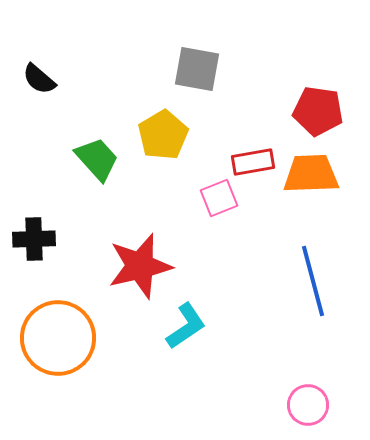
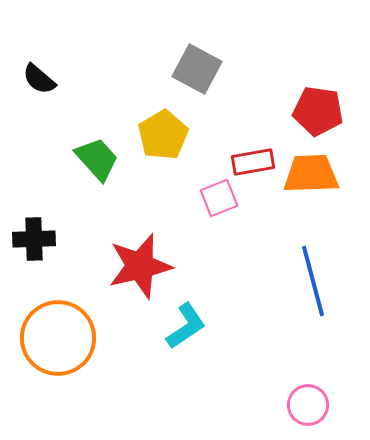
gray square: rotated 18 degrees clockwise
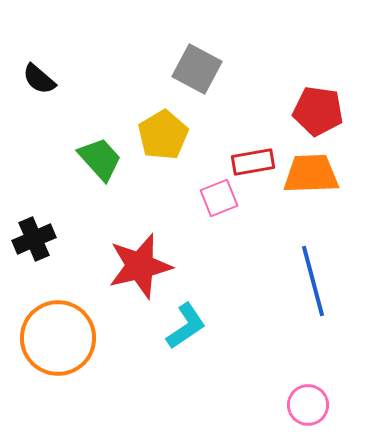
green trapezoid: moved 3 px right
black cross: rotated 21 degrees counterclockwise
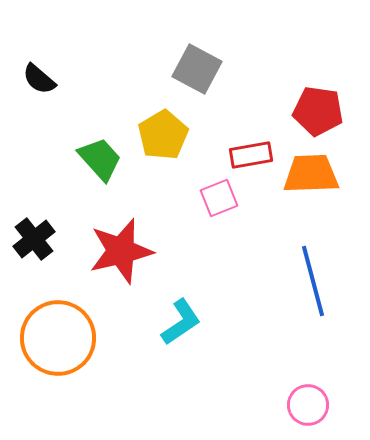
red rectangle: moved 2 px left, 7 px up
black cross: rotated 15 degrees counterclockwise
red star: moved 19 px left, 15 px up
cyan L-shape: moved 5 px left, 4 px up
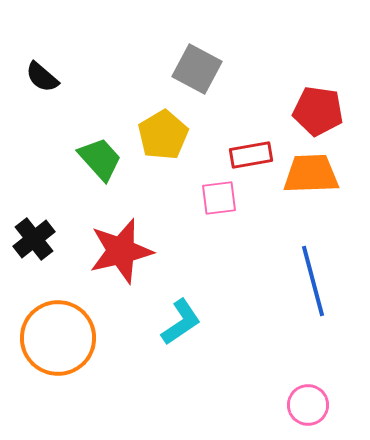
black semicircle: moved 3 px right, 2 px up
pink square: rotated 15 degrees clockwise
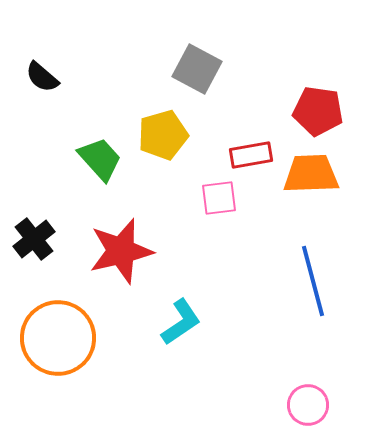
yellow pentagon: rotated 15 degrees clockwise
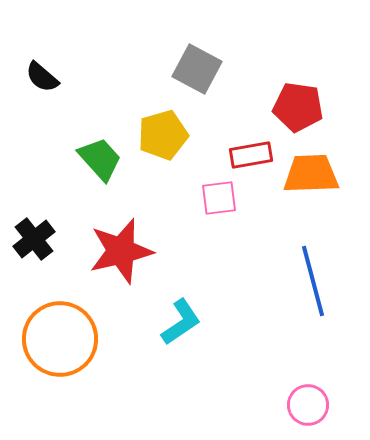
red pentagon: moved 20 px left, 4 px up
orange circle: moved 2 px right, 1 px down
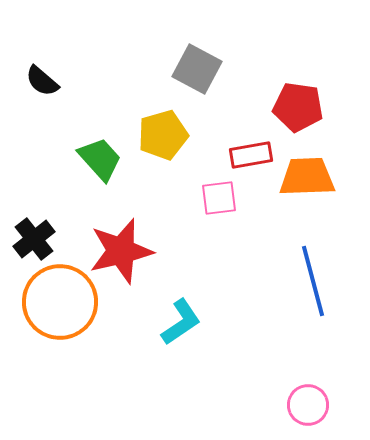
black semicircle: moved 4 px down
orange trapezoid: moved 4 px left, 3 px down
orange circle: moved 37 px up
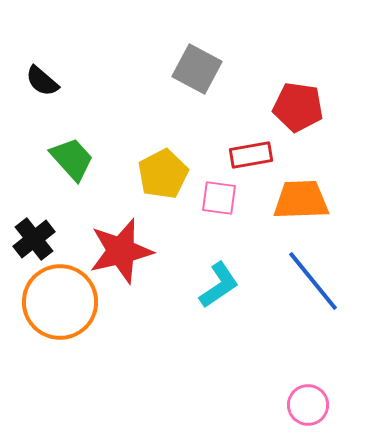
yellow pentagon: moved 39 px down; rotated 12 degrees counterclockwise
green trapezoid: moved 28 px left
orange trapezoid: moved 6 px left, 23 px down
pink square: rotated 15 degrees clockwise
blue line: rotated 24 degrees counterclockwise
cyan L-shape: moved 38 px right, 37 px up
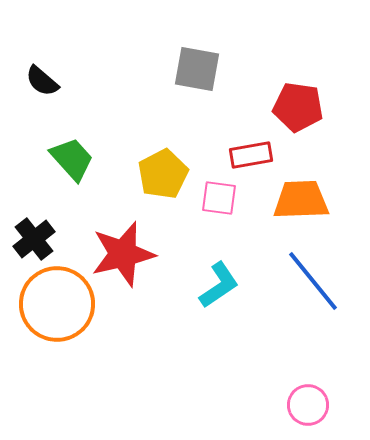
gray square: rotated 18 degrees counterclockwise
red star: moved 2 px right, 3 px down
orange circle: moved 3 px left, 2 px down
